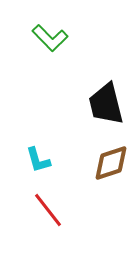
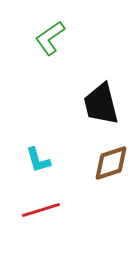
green L-shape: rotated 99 degrees clockwise
black trapezoid: moved 5 px left
red line: moved 7 px left; rotated 69 degrees counterclockwise
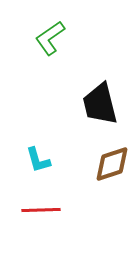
black trapezoid: moved 1 px left
brown diamond: moved 1 px right, 1 px down
red line: rotated 15 degrees clockwise
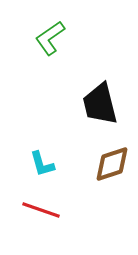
cyan L-shape: moved 4 px right, 4 px down
red line: rotated 21 degrees clockwise
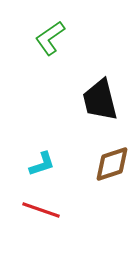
black trapezoid: moved 4 px up
cyan L-shape: rotated 92 degrees counterclockwise
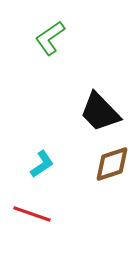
black trapezoid: moved 12 px down; rotated 30 degrees counterclockwise
cyan L-shape: rotated 16 degrees counterclockwise
red line: moved 9 px left, 4 px down
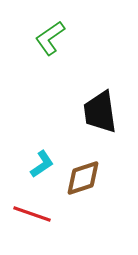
black trapezoid: rotated 36 degrees clockwise
brown diamond: moved 29 px left, 14 px down
